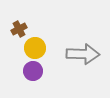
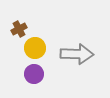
gray arrow: moved 6 px left
purple circle: moved 1 px right, 3 px down
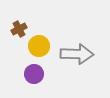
yellow circle: moved 4 px right, 2 px up
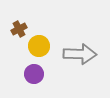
gray arrow: moved 3 px right
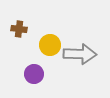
brown cross: rotated 35 degrees clockwise
yellow circle: moved 11 px right, 1 px up
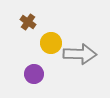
brown cross: moved 9 px right, 7 px up; rotated 28 degrees clockwise
yellow circle: moved 1 px right, 2 px up
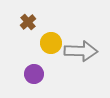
brown cross: rotated 14 degrees clockwise
gray arrow: moved 1 px right, 3 px up
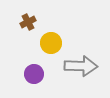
brown cross: rotated 14 degrees clockwise
gray arrow: moved 15 px down
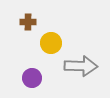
brown cross: rotated 28 degrees clockwise
purple circle: moved 2 px left, 4 px down
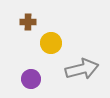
gray arrow: moved 1 px right, 3 px down; rotated 16 degrees counterclockwise
purple circle: moved 1 px left, 1 px down
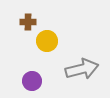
yellow circle: moved 4 px left, 2 px up
purple circle: moved 1 px right, 2 px down
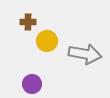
gray arrow: moved 3 px right, 15 px up; rotated 24 degrees clockwise
purple circle: moved 3 px down
